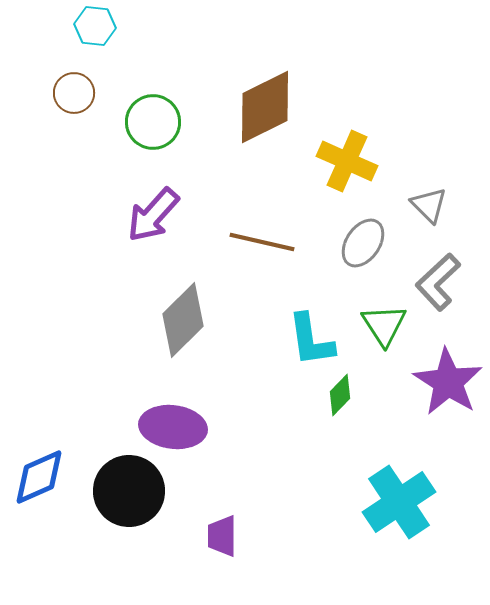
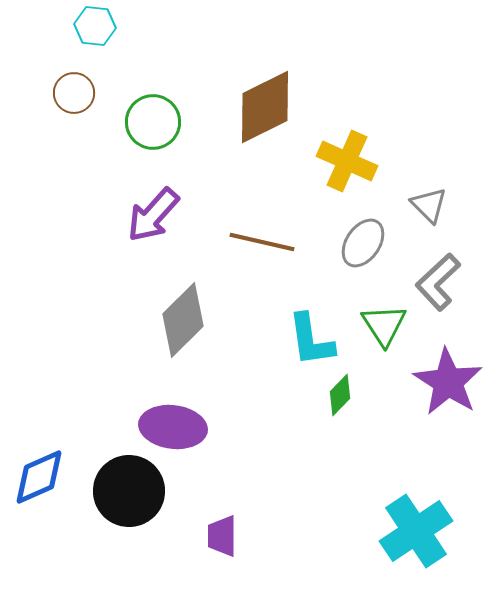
cyan cross: moved 17 px right, 29 px down
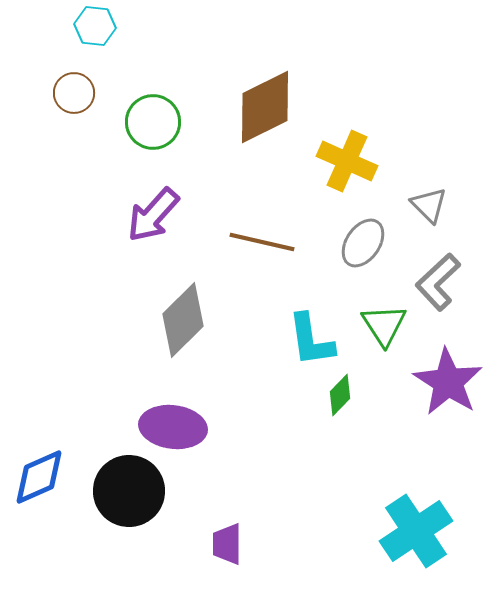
purple trapezoid: moved 5 px right, 8 px down
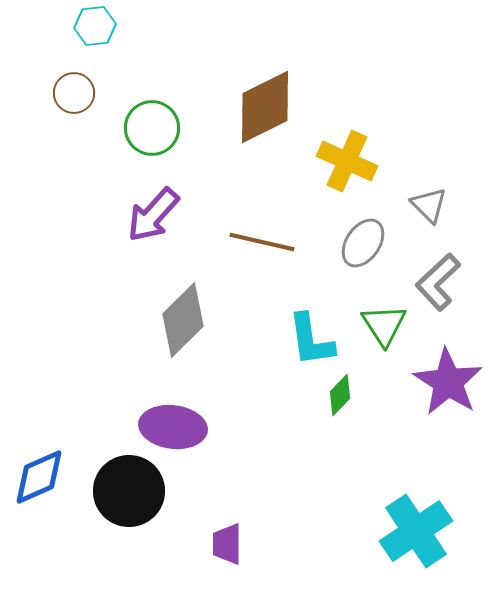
cyan hexagon: rotated 12 degrees counterclockwise
green circle: moved 1 px left, 6 px down
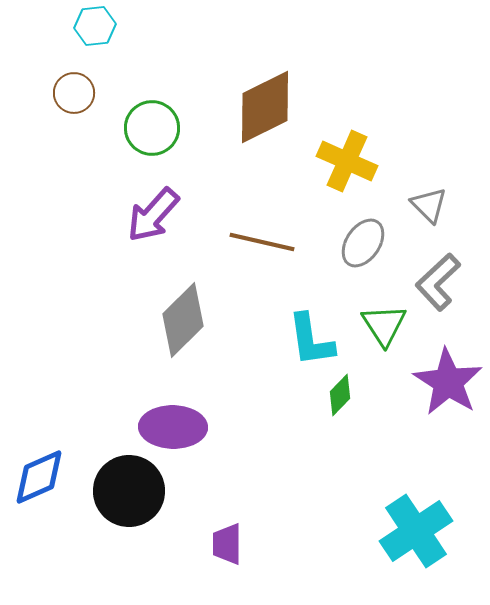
purple ellipse: rotated 6 degrees counterclockwise
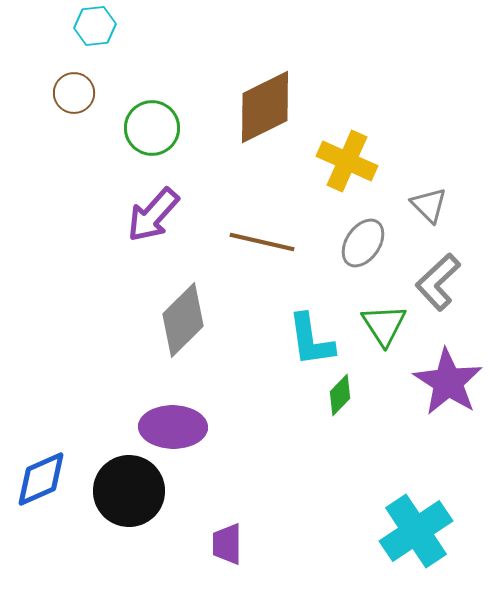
blue diamond: moved 2 px right, 2 px down
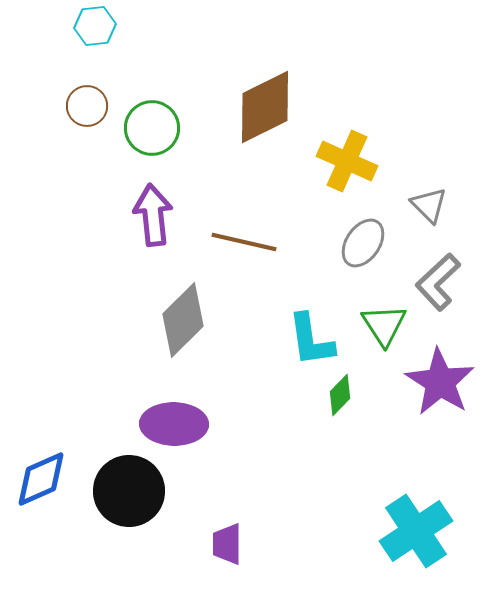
brown circle: moved 13 px right, 13 px down
purple arrow: rotated 132 degrees clockwise
brown line: moved 18 px left
purple star: moved 8 px left
purple ellipse: moved 1 px right, 3 px up
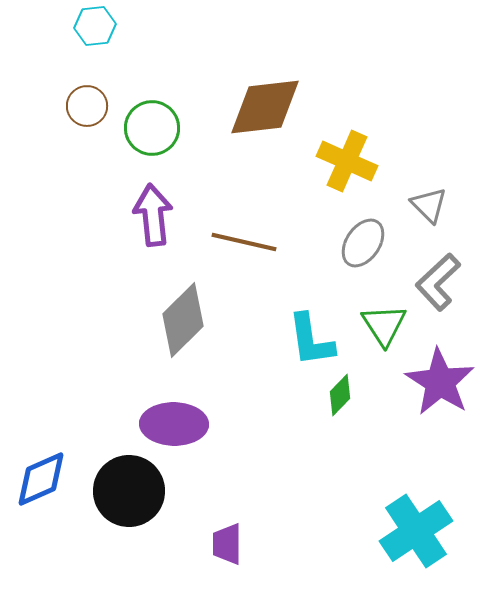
brown diamond: rotated 20 degrees clockwise
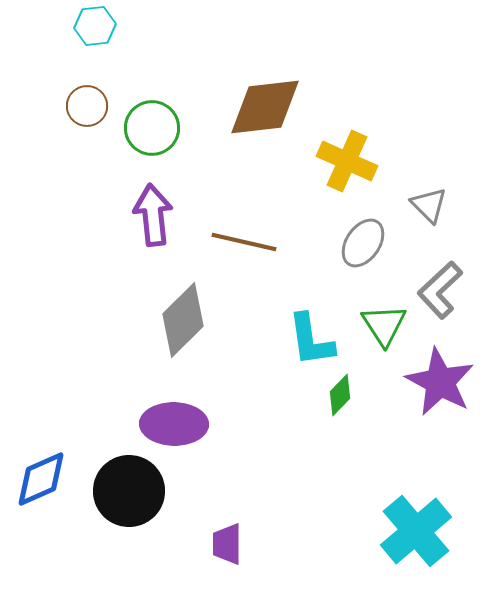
gray L-shape: moved 2 px right, 8 px down
purple star: rotated 4 degrees counterclockwise
cyan cross: rotated 6 degrees counterclockwise
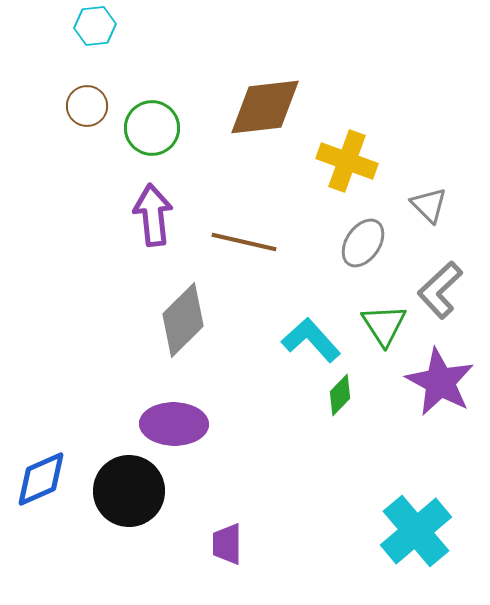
yellow cross: rotated 4 degrees counterclockwise
cyan L-shape: rotated 146 degrees clockwise
